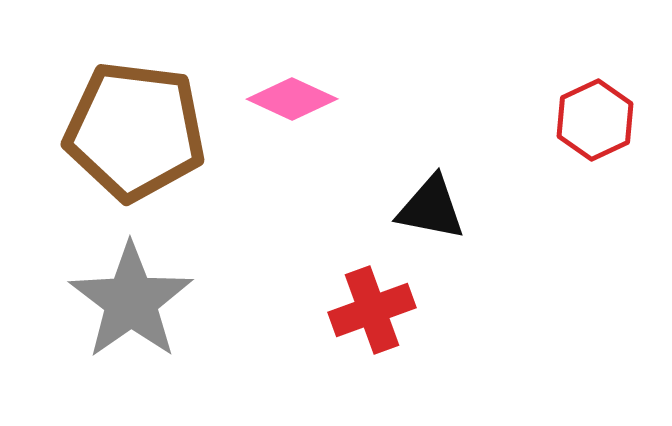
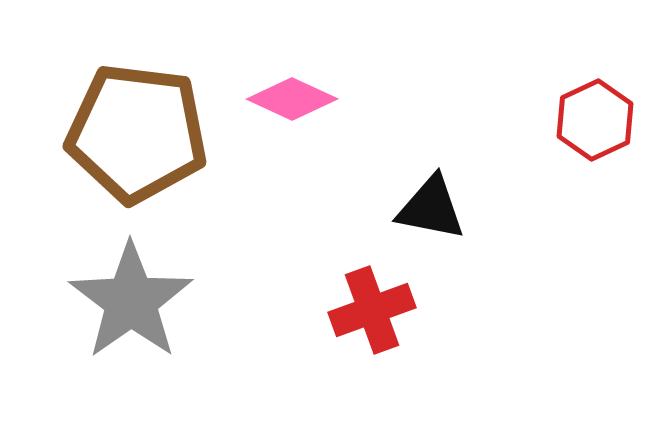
brown pentagon: moved 2 px right, 2 px down
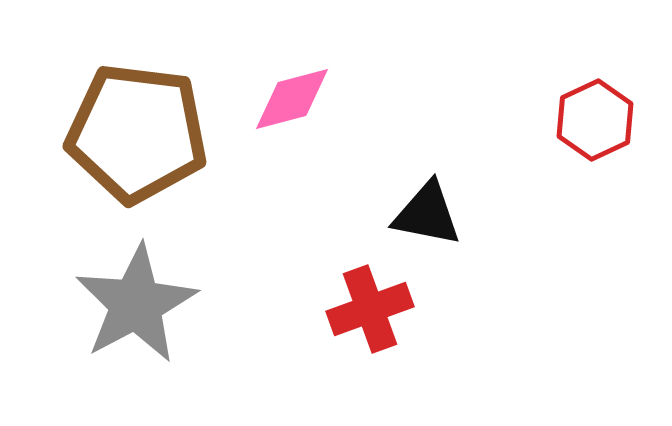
pink diamond: rotated 40 degrees counterclockwise
black triangle: moved 4 px left, 6 px down
gray star: moved 5 px right, 3 px down; rotated 7 degrees clockwise
red cross: moved 2 px left, 1 px up
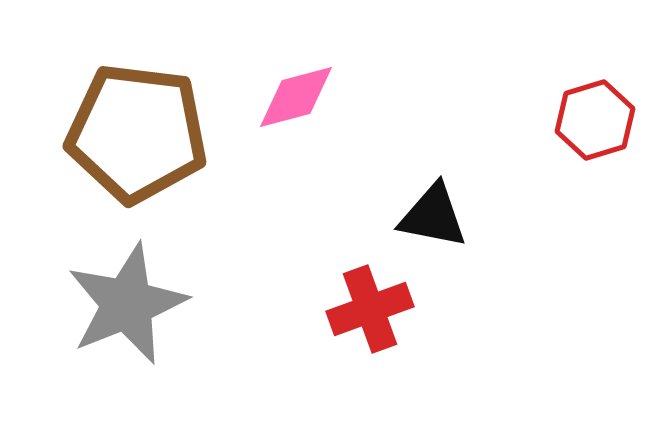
pink diamond: moved 4 px right, 2 px up
red hexagon: rotated 8 degrees clockwise
black triangle: moved 6 px right, 2 px down
gray star: moved 9 px left; rotated 6 degrees clockwise
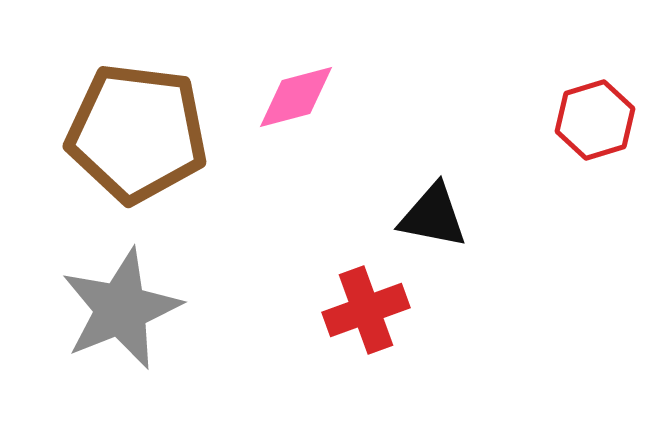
gray star: moved 6 px left, 5 px down
red cross: moved 4 px left, 1 px down
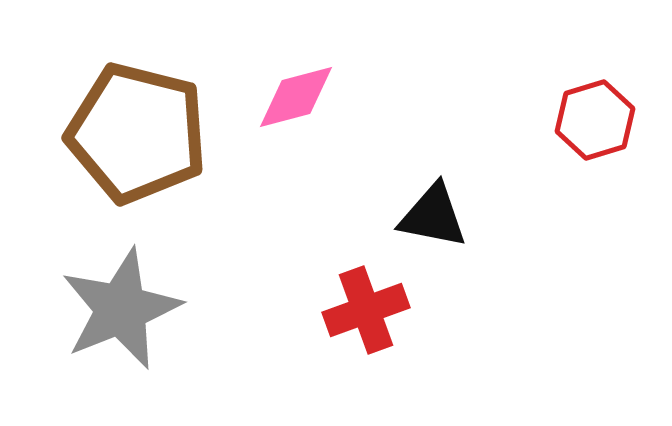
brown pentagon: rotated 7 degrees clockwise
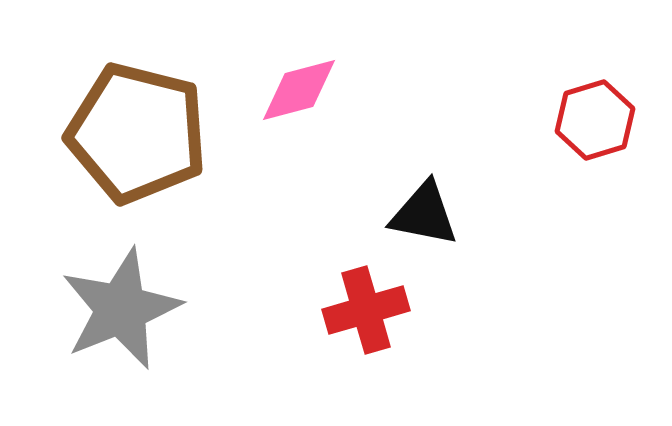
pink diamond: moved 3 px right, 7 px up
black triangle: moved 9 px left, 2 px up
red cross: rotated 4 degrees clockwise
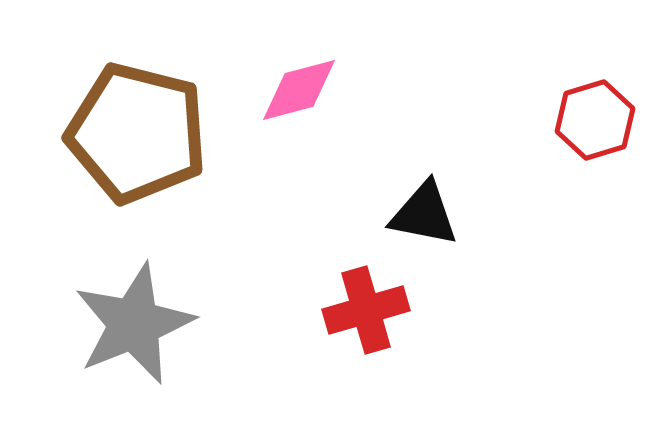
gray star: moved 13 px right, 15 px down
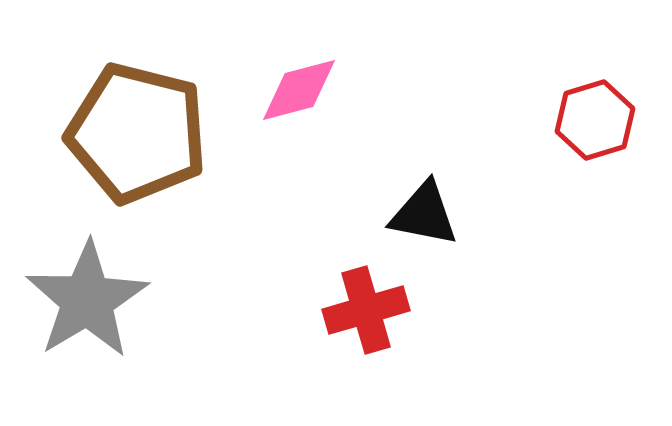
gray star: moved 47 px left, 24 px up; rotated 9 degrees counterclockwise
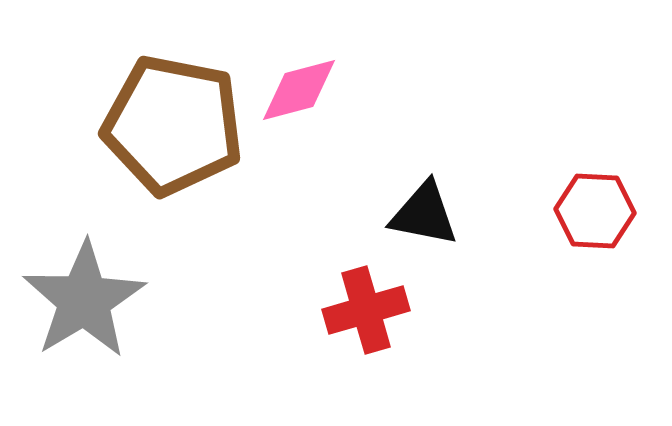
red hexagon: moved 91 px down; rotated 20 degrees clockwise
brown pentagon: moved 36 px right, 8 px up; rotated 3 degrees counterclockwise
gray star: moved 3 px left
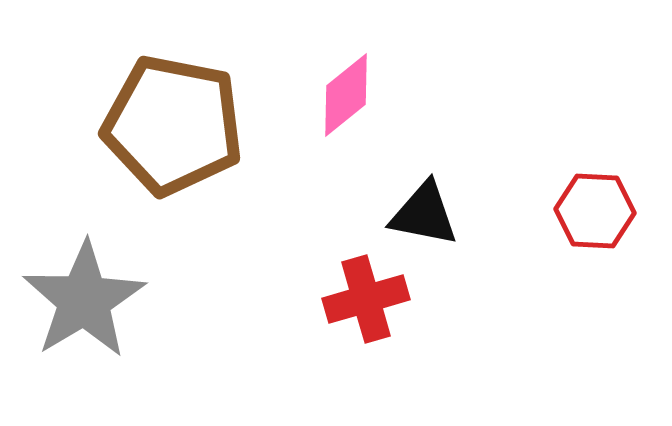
pink diamond: moved 47 px right, 5 px down; rotated 24 degrees counterclockwise
red cross: moved 11 px up
